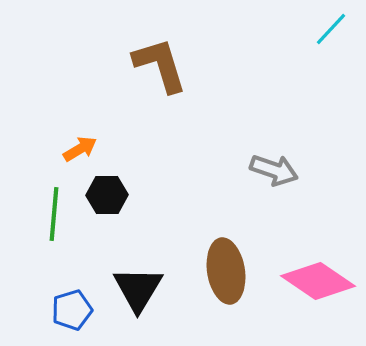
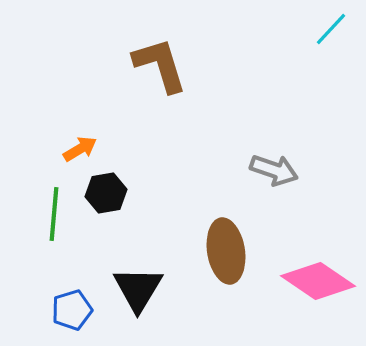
black hexagon: moved 1 px left, 2 px up; rotated 9 degrees counterclockwise
brown ellipse: moved 20 px up
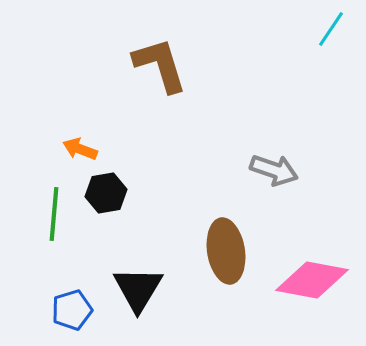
cyan line: rotated 9 degrees counterclockwise
orange arrow: rotated 128 degrees counterclockwise
pink diamond: moved 6 px left, 1 px up; rotated 24 degrees counterclockwise
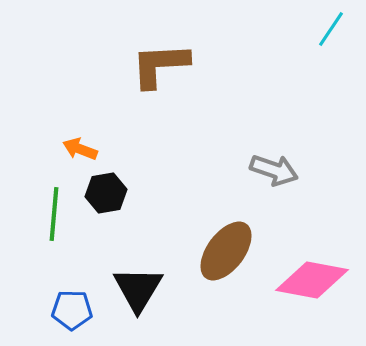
brown L-shape: rotated 76 degrees counterclockwise
brown ellipse: rotated 46 degrees clockwise
blue pentagon: rotated 18 degrees clockwise
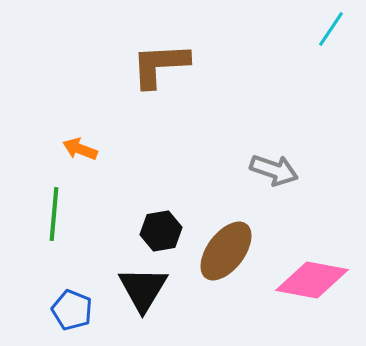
black hexagon: moved 55 px right, 38 px down
black triangle: moved 5 px right
blue pentagon: rotated 21 degrees clockwise
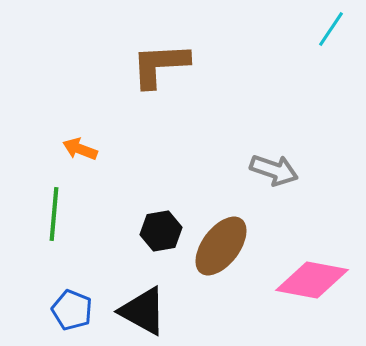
brown ellipse: moved 5 px left, 5 px up
black triangle: moved 22 px down; rotated 32 degrees counterclockwise
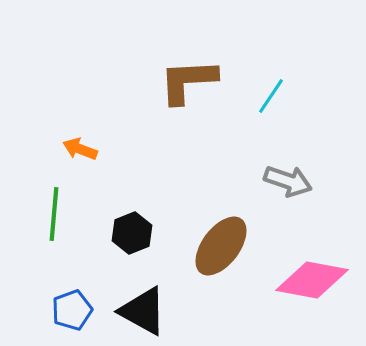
cyan line: moved 60 px left, 67 px down
brown L-shape: moved 28 px right, 16 px down
gray arrow: moved 14 px right, 11 px down
black hexagon: moved 29 px left, 2 px down; rotated 12 degrees counterclockwise
blue pentagon: rotated 30 degrees clockwise
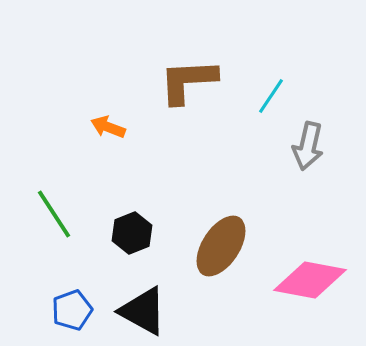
orange arrow: moved 28 px right, 22 px up
gray arrow: moved 20 px right, 35 px up; rotated 84 degrees clockwise
green line: rotated 38 degrees counterclockwise
brown ellipse: rotated 4 degrees counterclockwise
pink diamond: moved 2 px left
